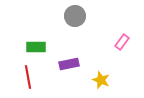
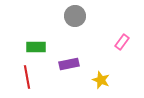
red line: moved 1 px left
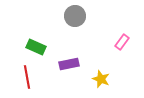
green rectangle: rotated 24 degrees clockwise
yellow star: moved 1 px up
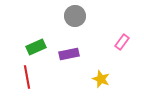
green rectangle: rotated 48 degrees counterclockwise
purple rectangle: moved 10 px up
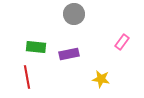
gray circle: moved 1 px left, 2 px up
green rectangle: rotated 30 degrees clockwise
yellow star: rotated 12 degrees counterclockwise
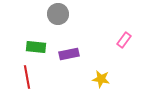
gray circle: moved 16 px left
pink rectangle: moved 2 px right, 2 px up
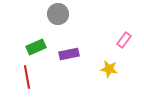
green rectangle: rotated 30 degrees counterclockwise
yellow star: moved 8 px right, 10 px up
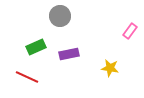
gray circle: moved 2 px right, 2 px down
pink rectangle: moved 6 px right, 9 px up
yellow star: moved 1 px right, 1 px up
red line: rotated 55 degrees counterclockwise
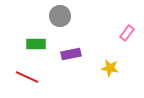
pink rectangle: moved 3 px left, 2 px down
green rectangle: moved 3 px up; rotated 24 degrees clockwise
purple rectangle: moved 2 px right
